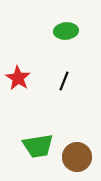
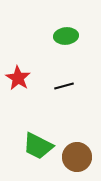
green ellipse: moved 5 px down
black line: moved 5 px down; rotated 54 degrees clockwise
green trapezoid: rotated 36 degrees clockwise
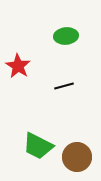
red star: moved 12 px up
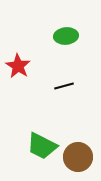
green trapezoid: moved 4 px right
brown circle: moved 1 px right
